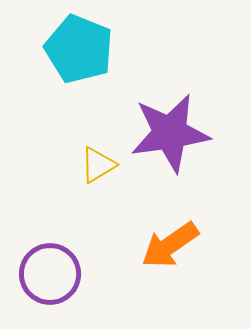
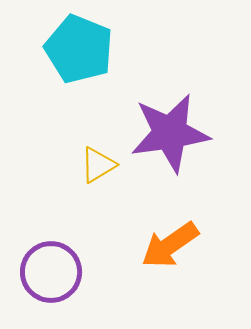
purple circle: moved 1 px right, 2 px up
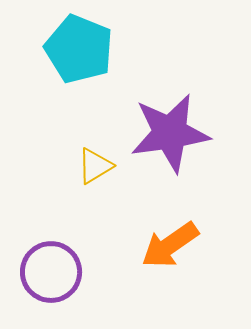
yellow triangle: moved 3 px left, 1 px down
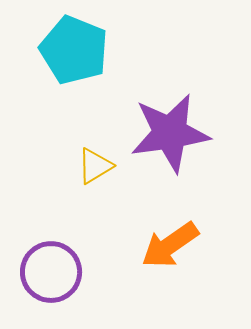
cyan pentagon: moved 5 px left, 1 px down
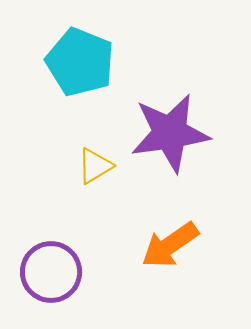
cyan pentagon: moved 6 px right, 12 px down
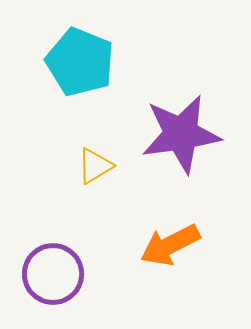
purple star: moved 11 px right, 1 px down
orange arrow: rotated 8 degrees clockwise
purple circle: moved 2 px right, 2 px down
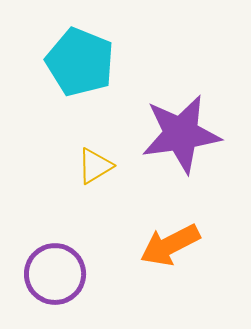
purple circle: moved 2 px right
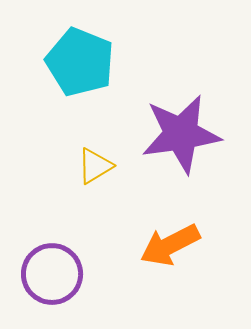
purple circle: moved 3 px left
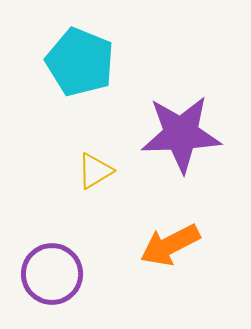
purple star: rotated 6 degrees clockwise
yellow triangle: moved 5 px down
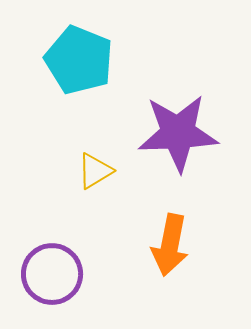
cyan pentagon: moved 1 px left, 2 px up
purple star: moved 3 px left, 1 px up
orange arrow: rotated 52 degrees counterclockwise
